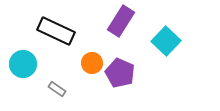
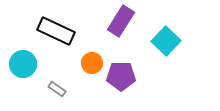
purple pentagon: moved 1 px right, 3 px down; rotated 24 degrees counterclockwise
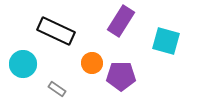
cyan square: rotated 28 degrees counterclockwise
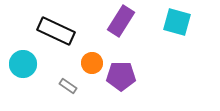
cyan square: moved 11 px right, 19 px up
gray rectangle: moved 11 px right, 3 px up
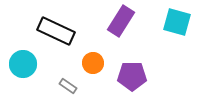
orange circle: moved 1 px right
purple pentagon: moved 11 px right
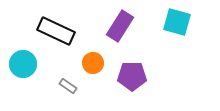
purple rectangle: moved 1 px left, 5 px down
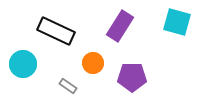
purple pentagon: moved 1 px down
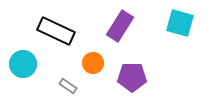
cyan square: moved 3 px right, 1 px down
